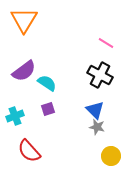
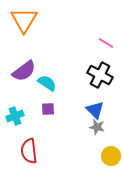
purple square: rotated 16 degrees clockwise
red semicircle: rotated 35 degrees clockwise
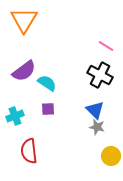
pink line: moved 3 px down
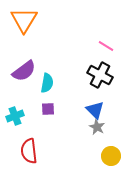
cyan semicircle: rotated 66 degrees clockwise
gray star: rotated 14 degrees clockwise
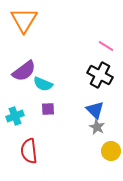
cyan semicircle: moved 4 px left, 1 px down; rotated 102 degrees clockwise
yellow circle: moved 5 px up
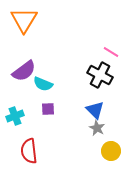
pink line: moved 5 px right, 6 px down
gray star: moved 1 px down
